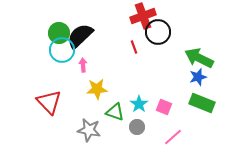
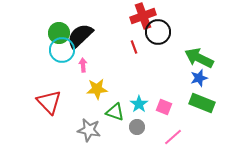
blue star: moved 1 px right, 1 px down
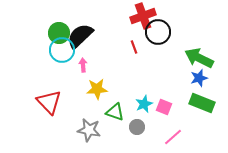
cyan star: moved 5 px right; rotated 12 degrees clockwise
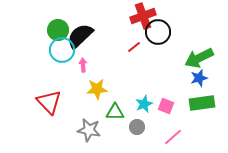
green circle: moved 1 px left, 3 px up
red line: rotated 72 degrees clockwise
green arrow: rotated 52 degrees counterclockwise
green rectangle: rotated 30 degrees counterclockwise
pink square: moved 2 px right, 1 px up
green triangle: rotated 18 degrees counterclockwise
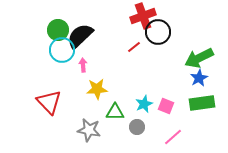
blue star: rotated 12 degrees counterclockwise
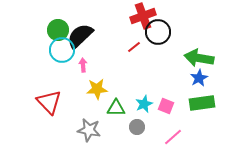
green arrow: rotated 36 degrees clockwise
green triangle: moved 1 px right, 4 px up
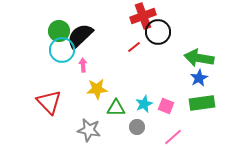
green circle: moved 1 px right, 1 px down
